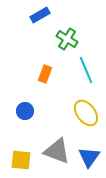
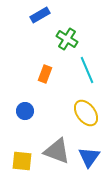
cyan line: moved 1 px right
yellow square: moved 1 px right, 1 px down
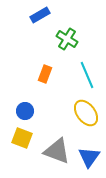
cyan line: moved 5 px down
yellow square: moved 23 px up; rotated 15 degrees clockwise
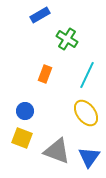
cyan line: rotated 48 degrees clockwise
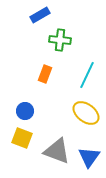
green cross: moved 7 px left, 1 px down; rotated 25 degrees counterclockwise
yellow ellipse: rotated 16 degrees counterclockwise
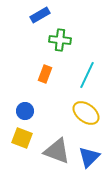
blue triangle: rotated 10 degrees clockwise
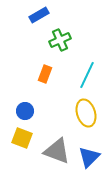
blue rectangle: moved 1 px left
green cross: rotated 30 degrees counterclockwise
yellow ellipse: rotated 36 degrees clockwise
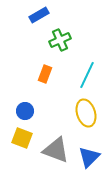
gray triangle: moved 1 px left, 1 px up
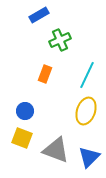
yellow ellipse: moved 2 px up; rotated 36 degrees clockwise
